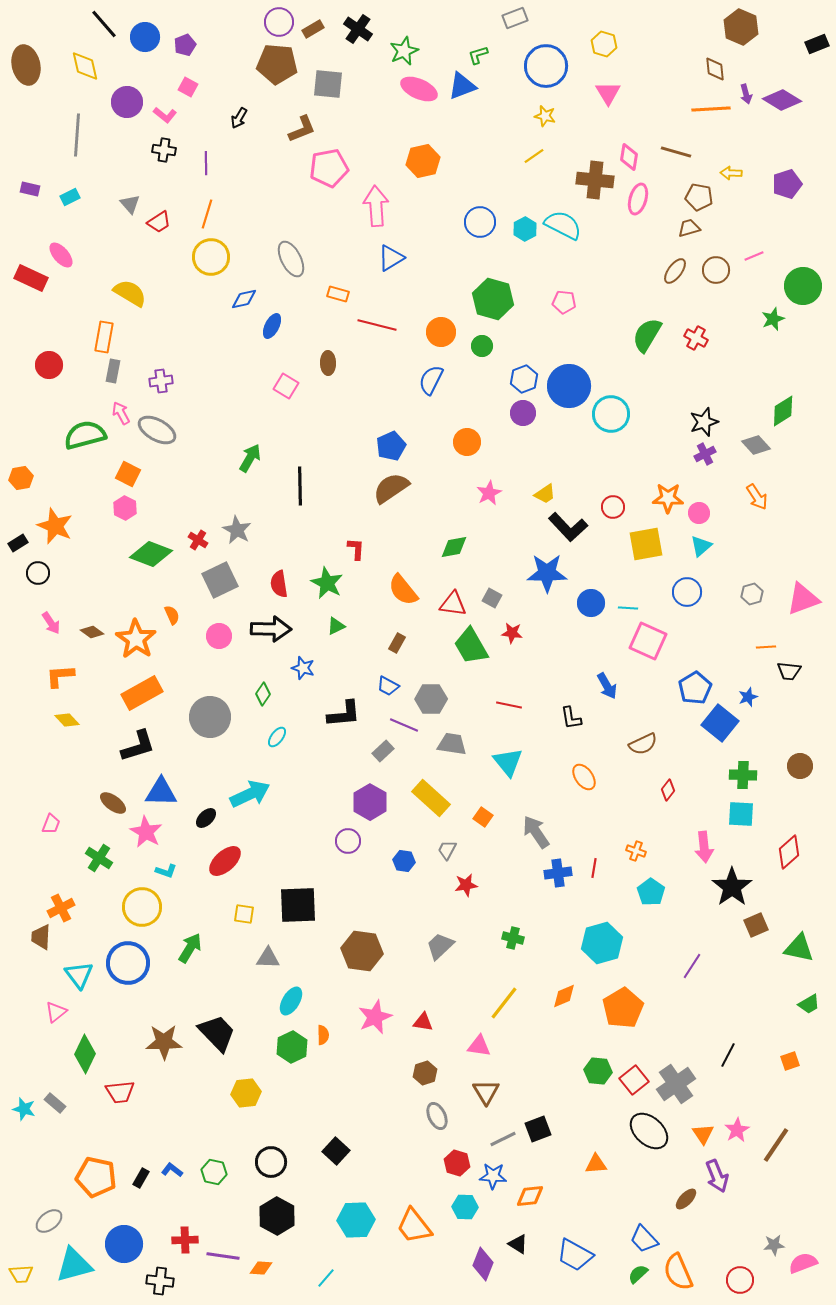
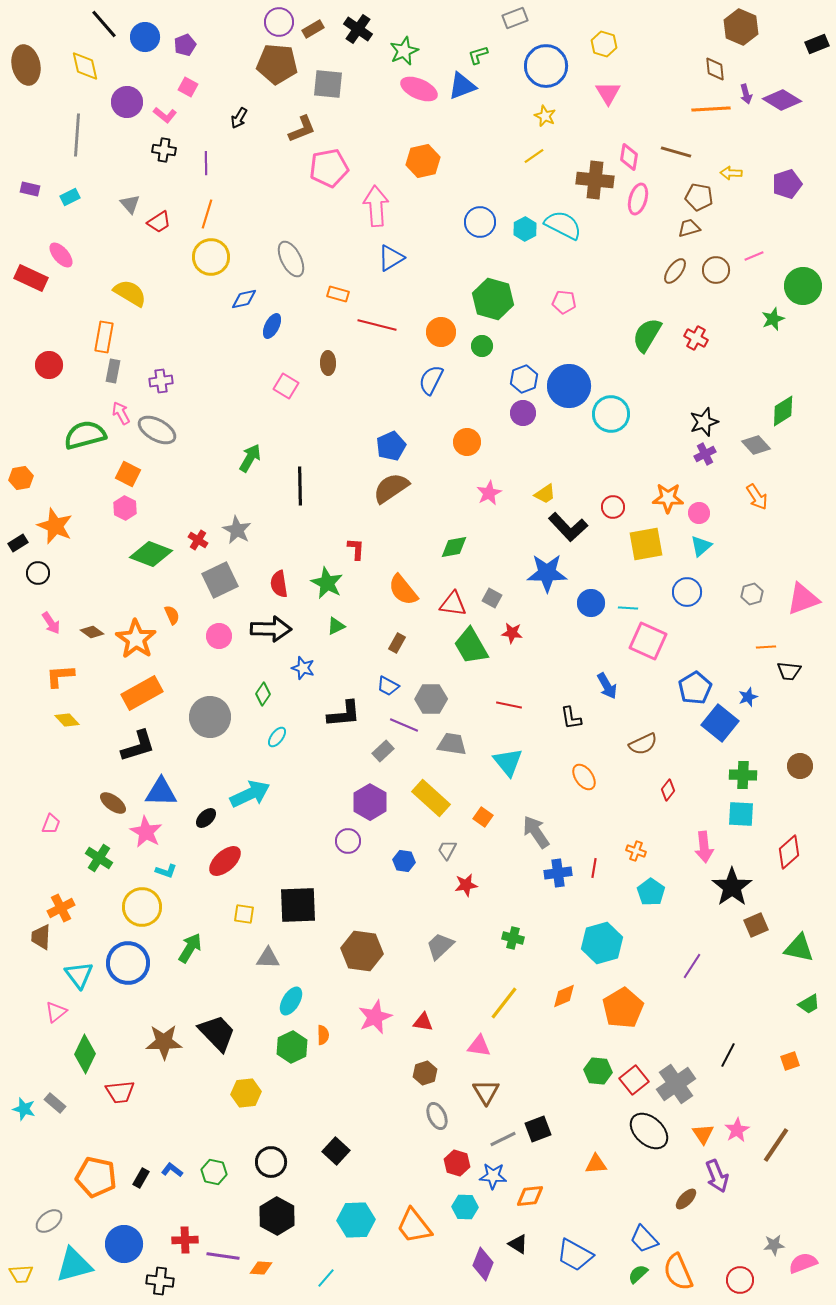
yellow star at (545, 116): rotated 10 degrees clockwise
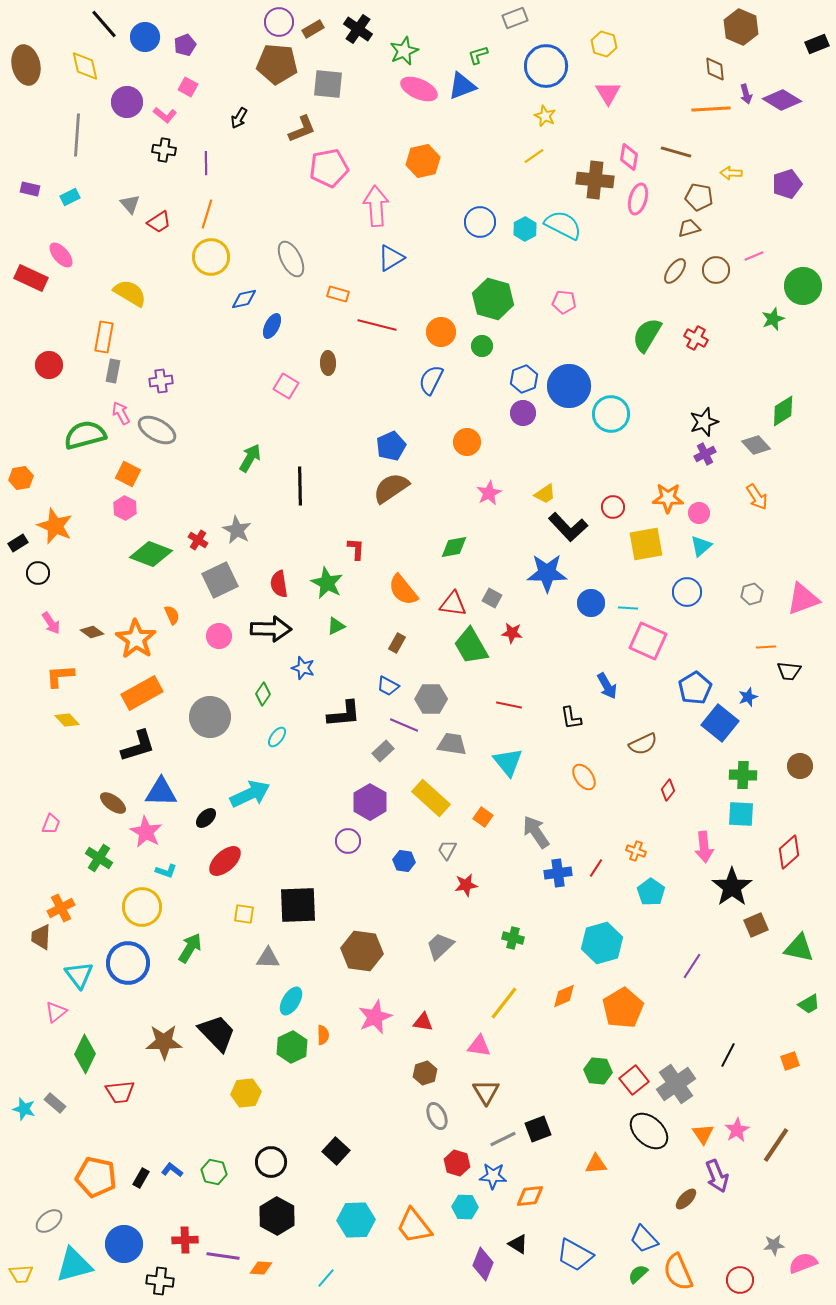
red line at (594, 868): moved 2 px right; rotated 24 degrees clockwise
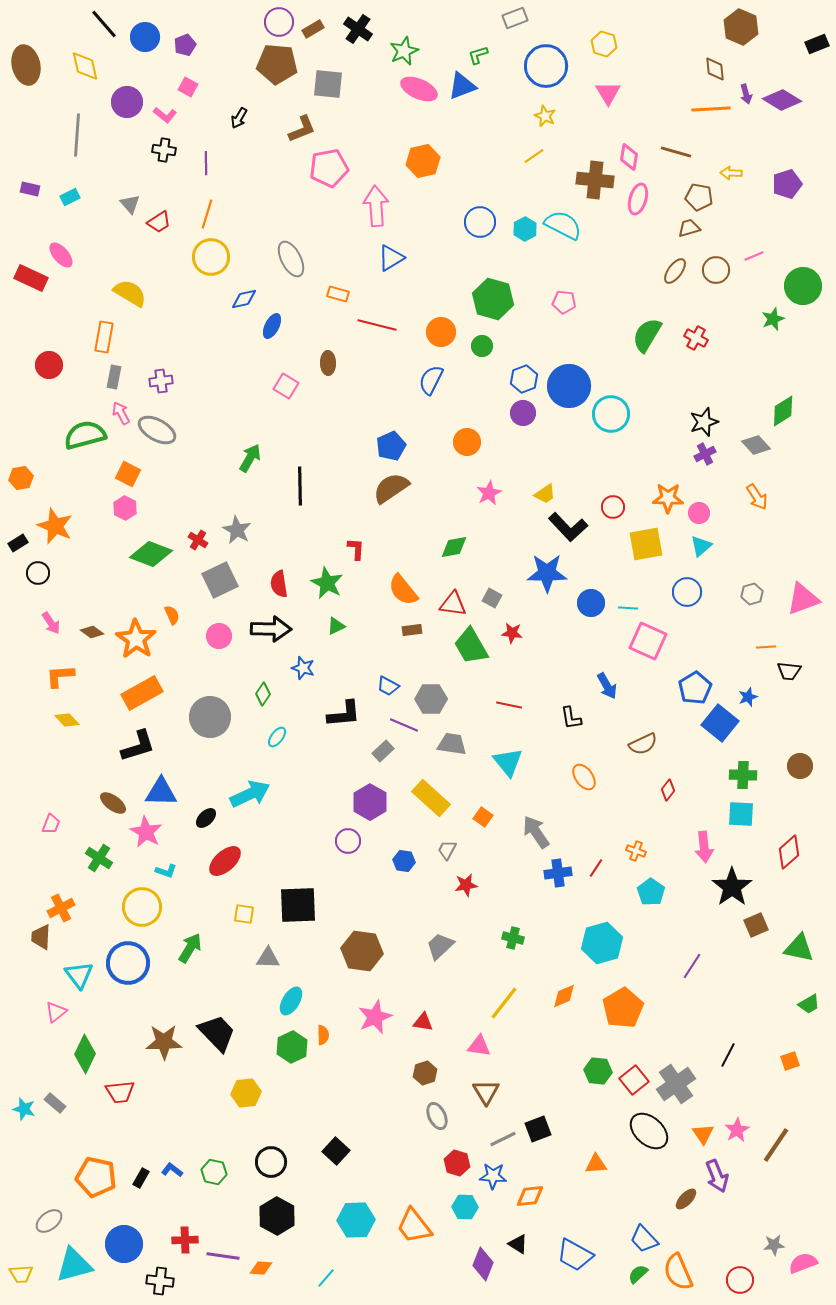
gray rectangle at (113, 371): moved 1 px right, 6 px down
brown rectangle at (397, 643): moved 15 px right, 13 px up; rotated 54 degrees clockwise
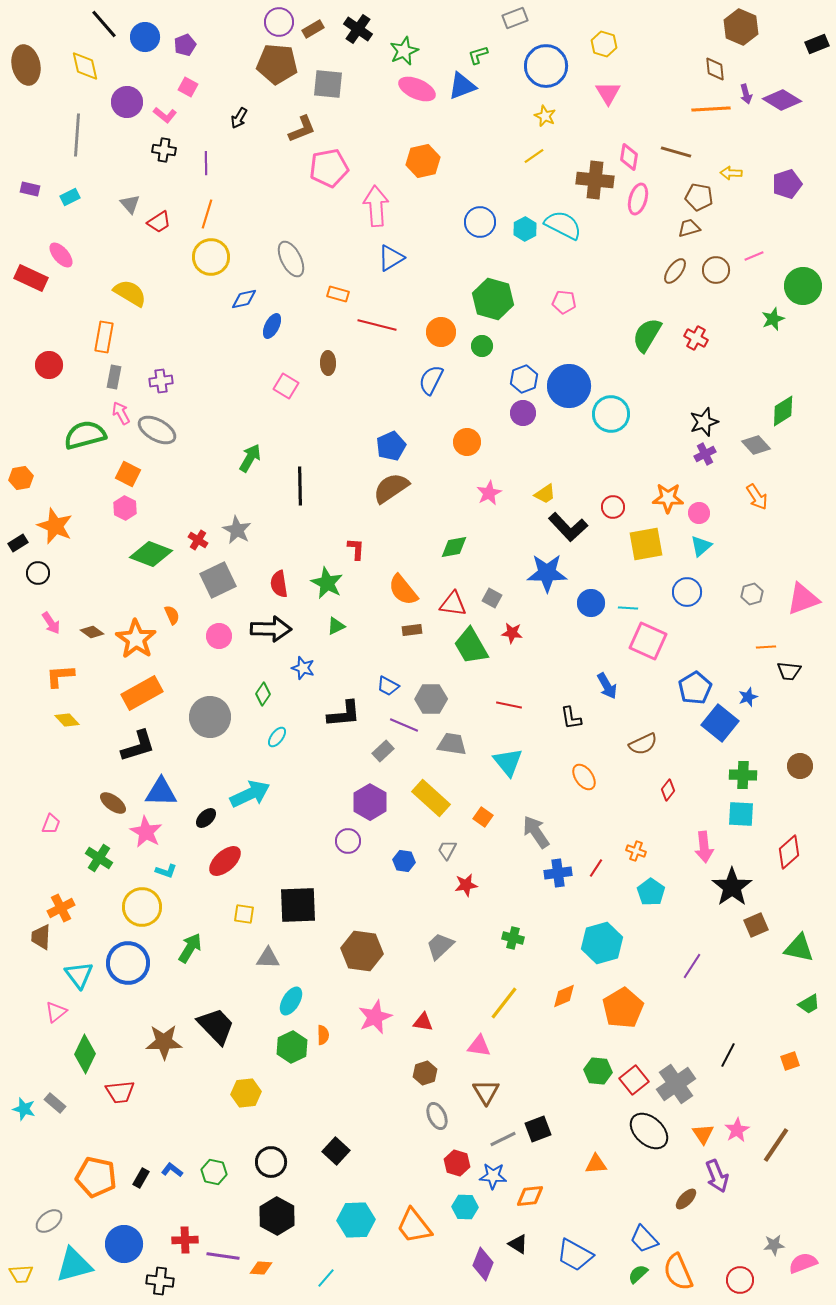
pink ellipse at (419, 89): moved 2 px left
gray square at (220, 580): moved 2 px left
black trapezoid at (217, 1033): moved 1 px left, 7 px up
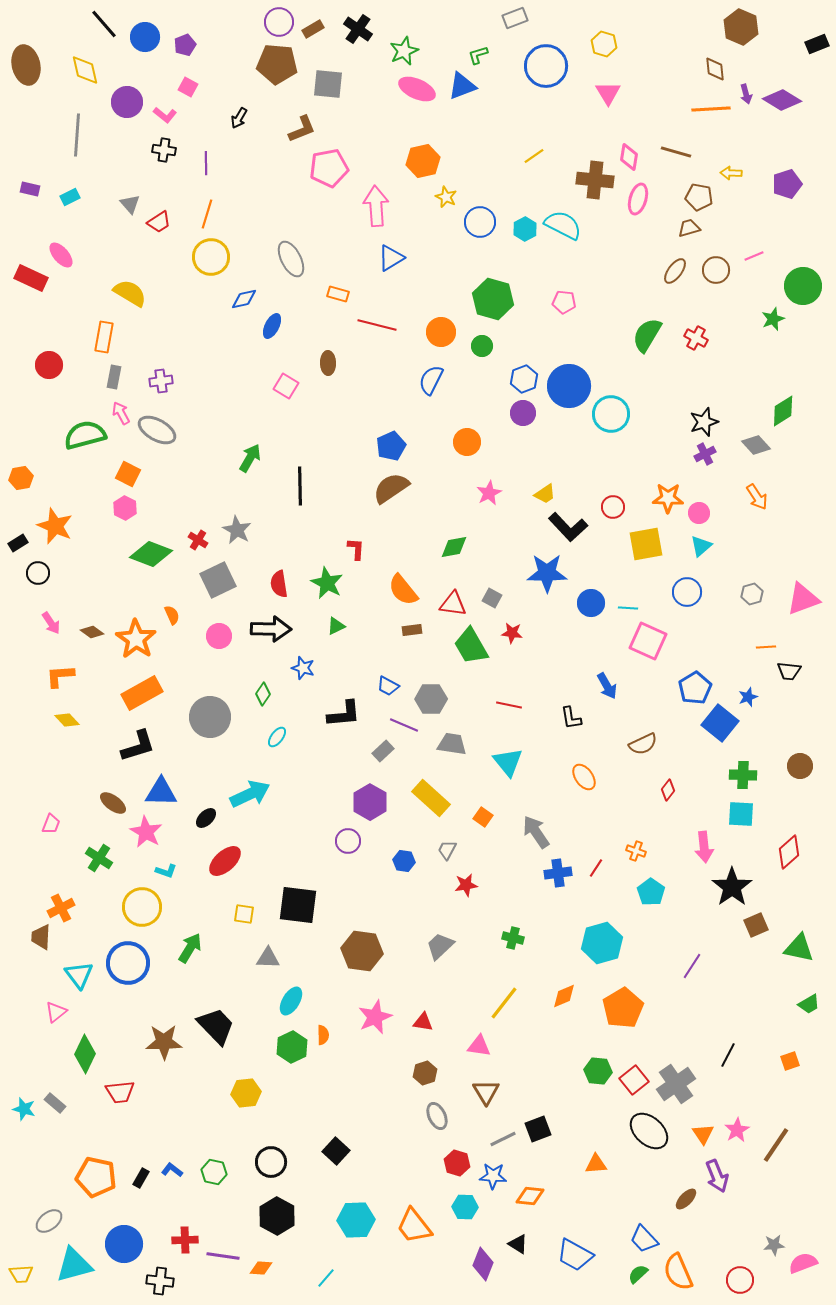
yellow diamond at (85, 66): moved 4 px down
yellow star at (545, 116): moved 99 px left, 81 px down
black square at (298, 905): rotated 9 degrees clockwise
orange diamond at (530, 1196): rotated 12 degrees clockwise
